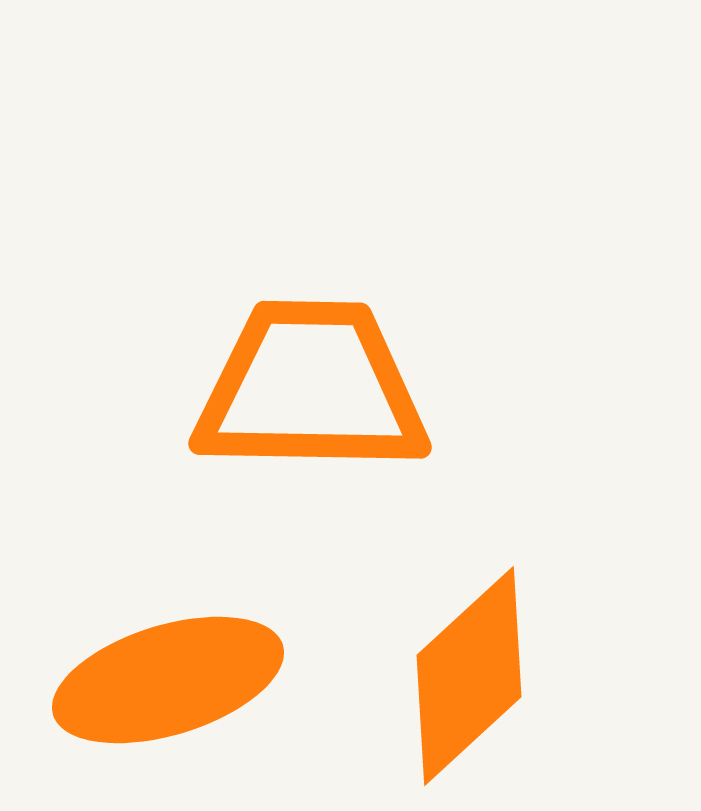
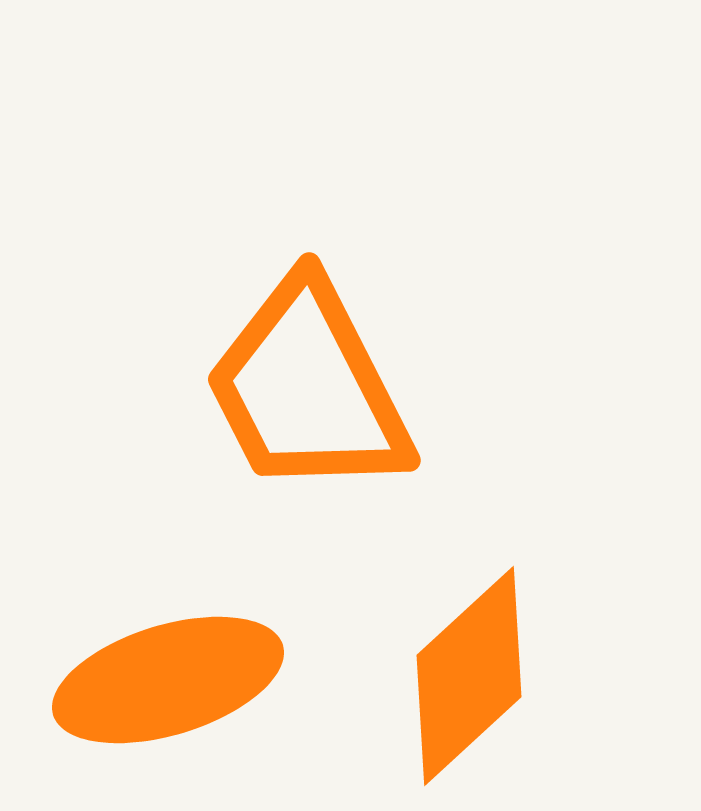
orange trapezoid: moved 3 px left; rotated 118 degrees counterclockwise
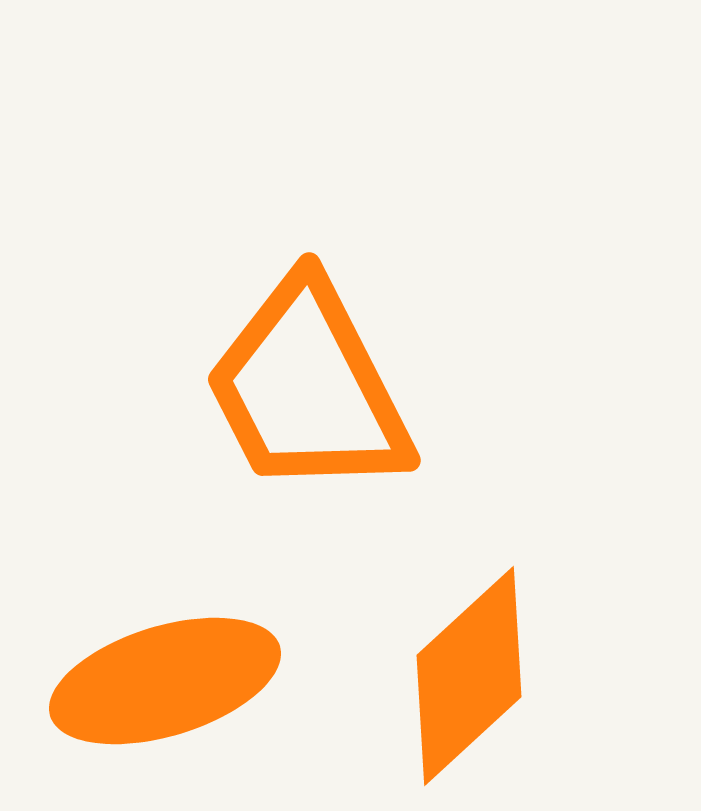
orange ellipse: moved 3 px left, 1 px down
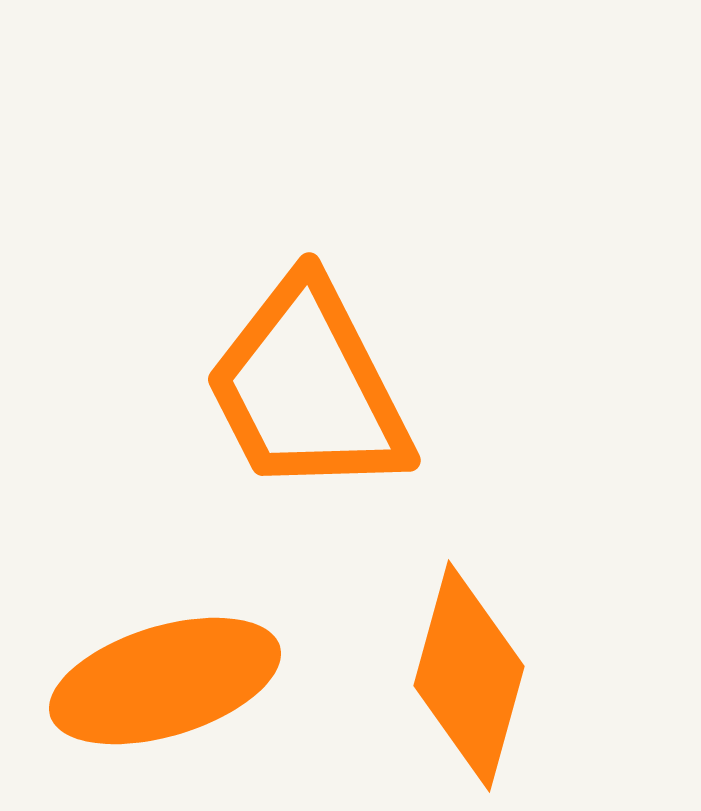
orange diamond: rotated 32 degrees counterclockwise
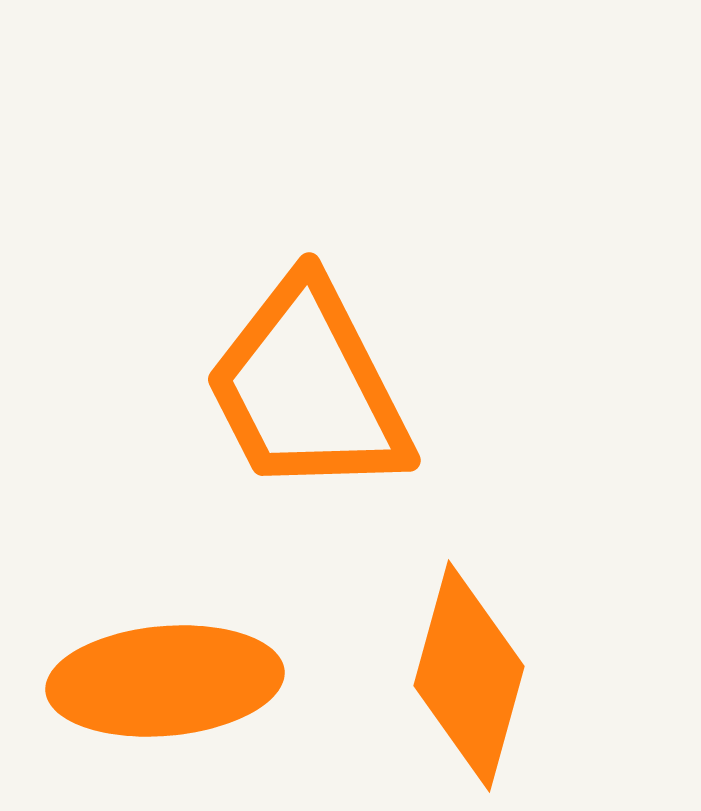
orange ellipse: rotated 12 degrees clockwise
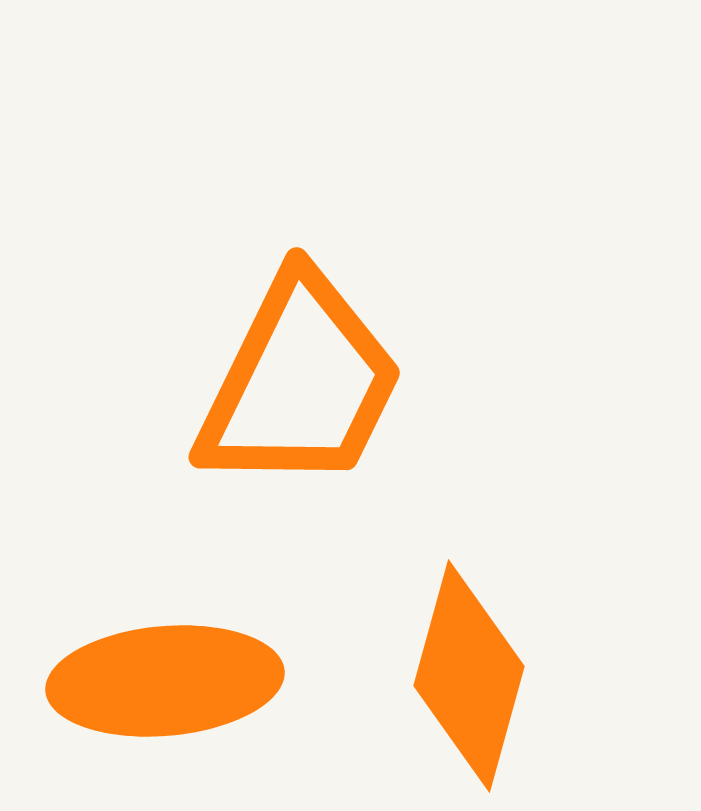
orange trapezoid: moved 8 px left, 5 px up; rotated 127 degrees counterclockwise
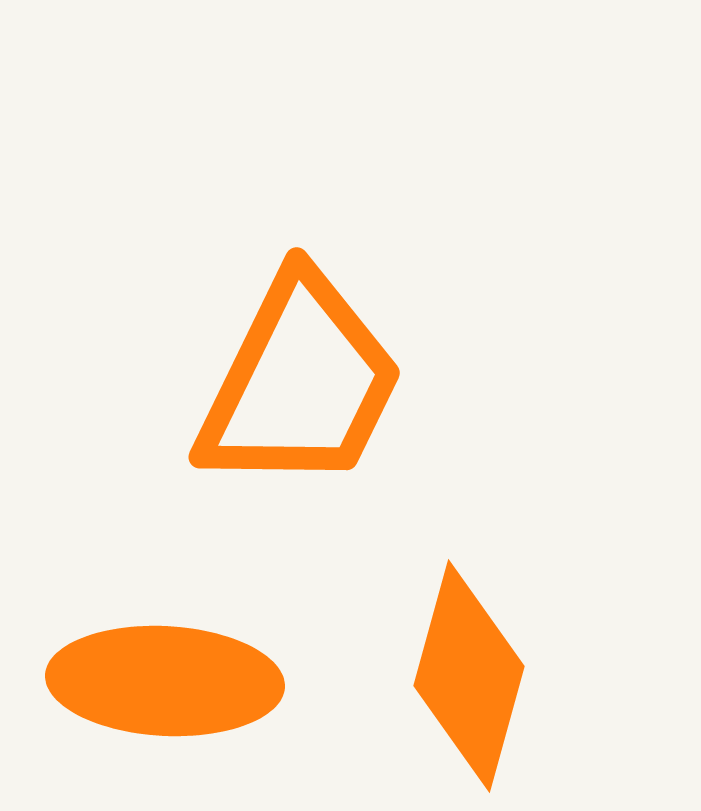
orange ellipse: rotated 8 degrees clockwise
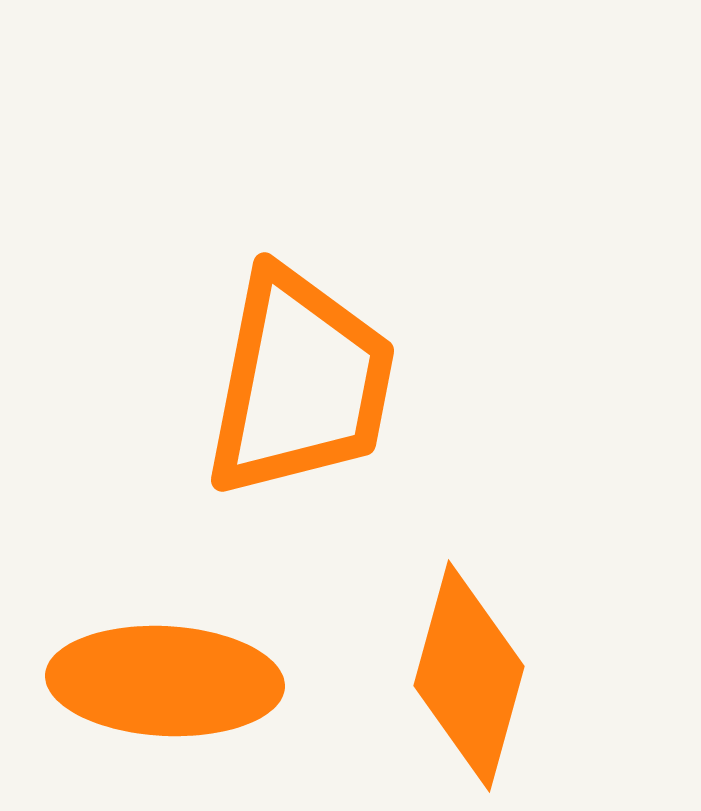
orange trapezoid: rotated 15 degrees counterclockwise
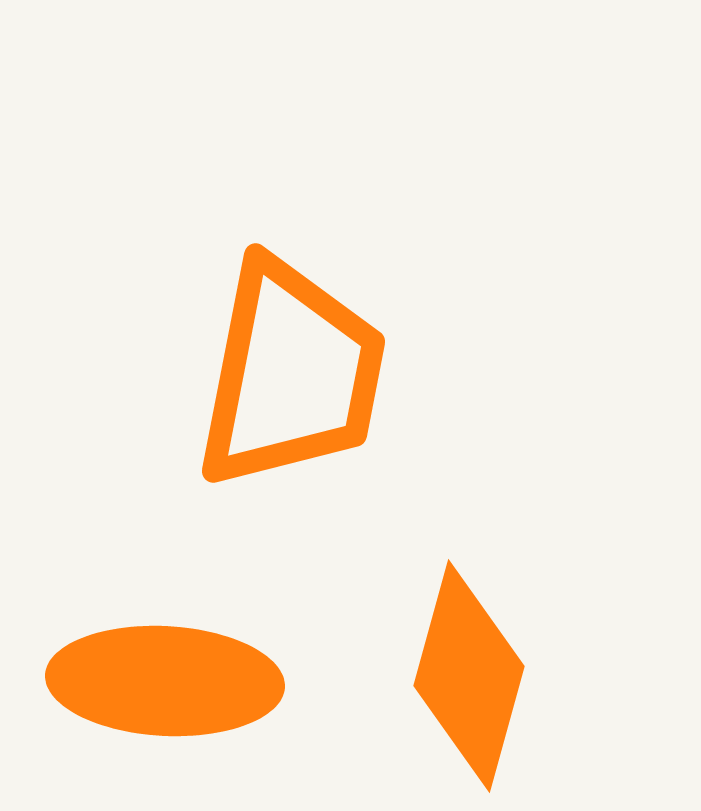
orange trapezoid: moved 9 px left, 9 px up
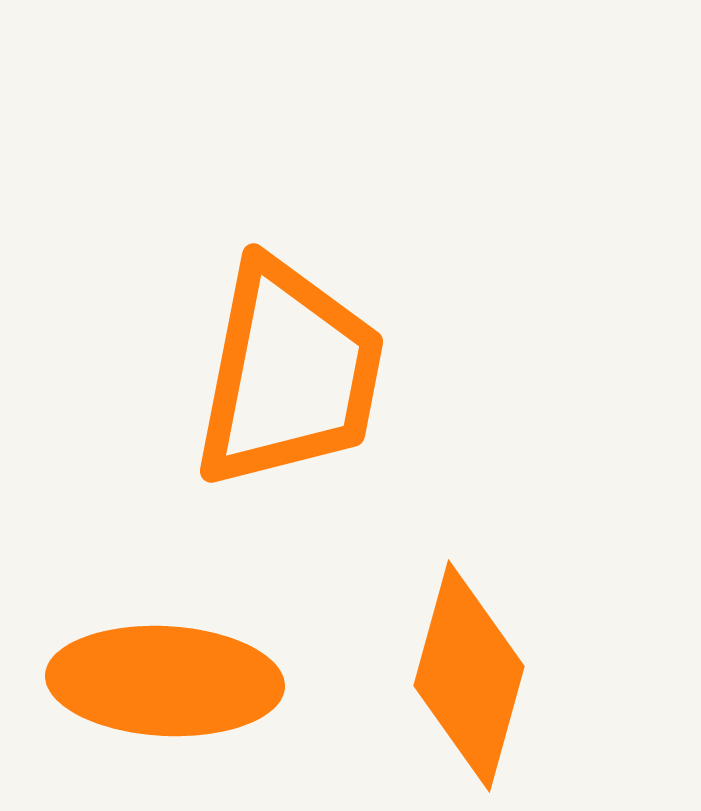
orange trapezoid: moved 2 px left
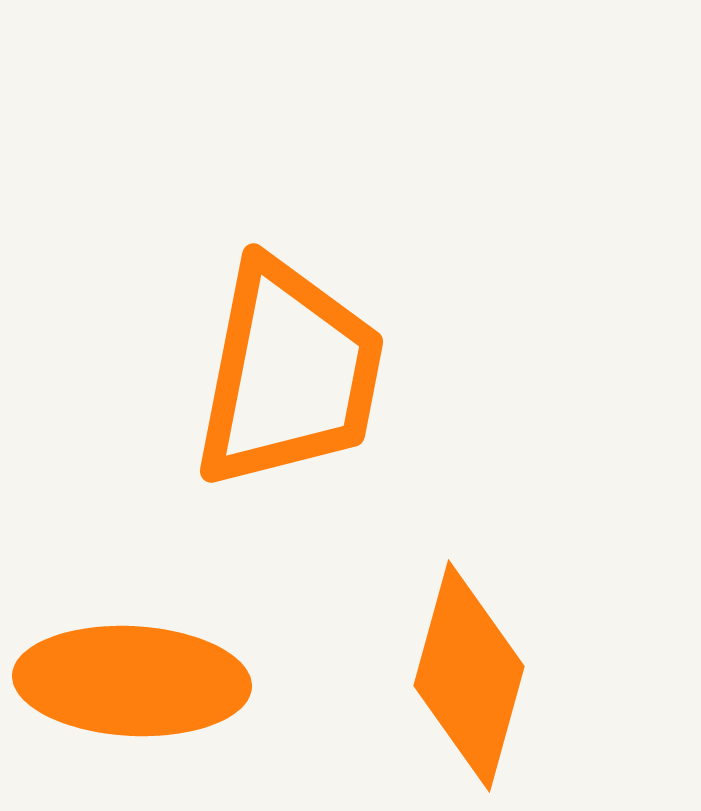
orange ellipse: moved 33 px left
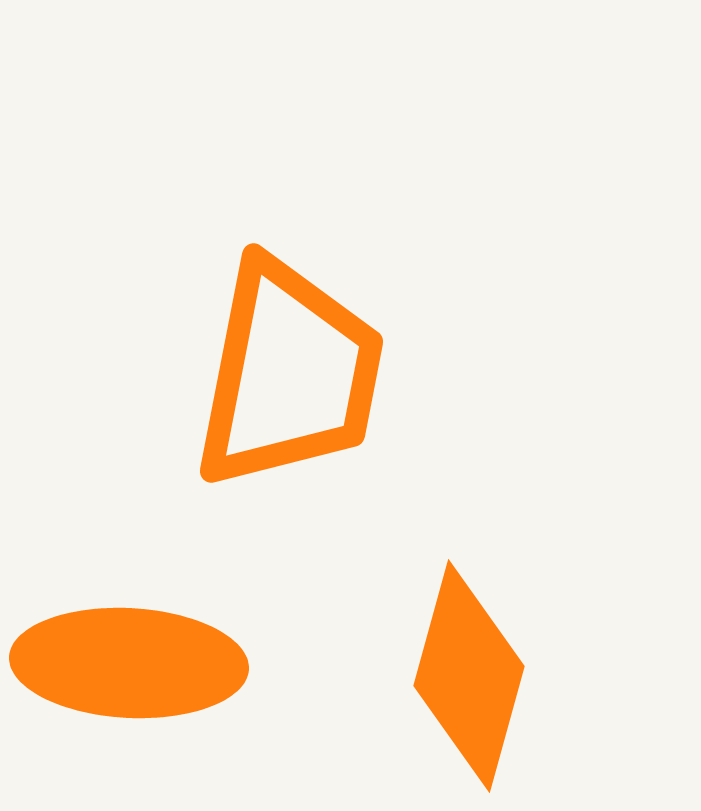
orange ellipse: moved 3 px left, 18 px up
